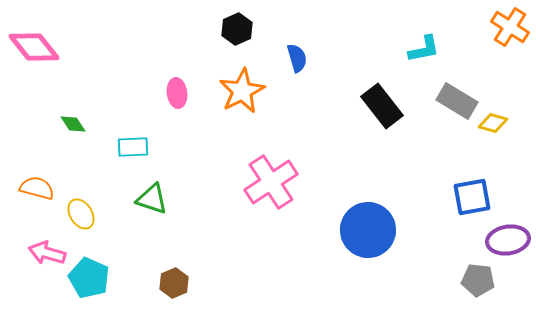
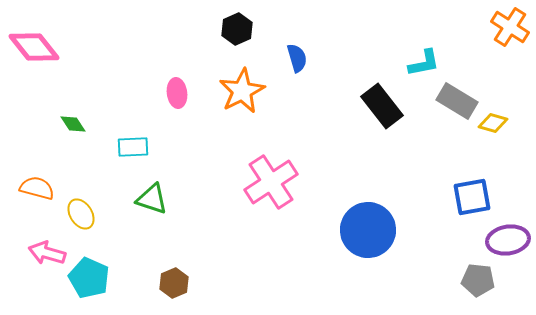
cyan L-shape: moved 14 px down
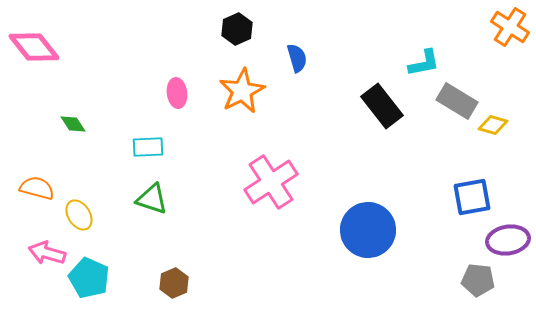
yellow diamond: moved 2 px down
cyan rectangle: moved 15 px right
yellow ellipse: moved 2 px left, 1 px down
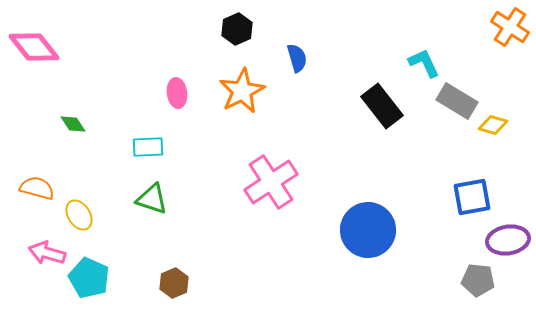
cyan L-shape: rotated 104 degrees counterclockwise
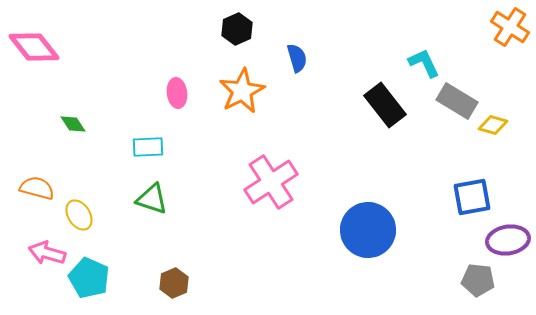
black rectangle: moved 3 px right, 1 px up
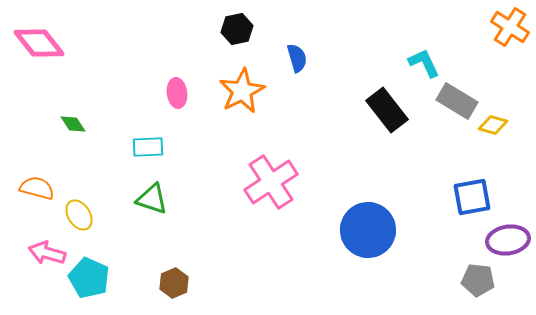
black hexagon: rotated 12 degrees clockwise
pink diamond: moved 5 px right, 4 px up
black rectangle: moved 2 px right, 5 px down
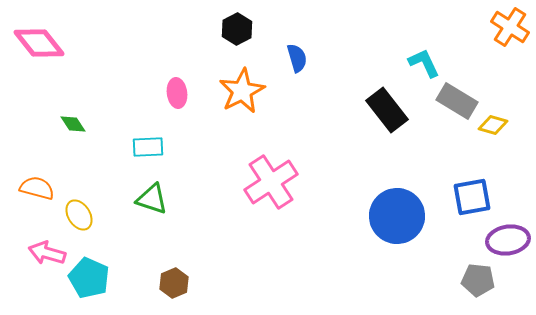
black hexagon: rotated 16 degrees counterclockwise
blue circle: moved 29 px right, 14 px up
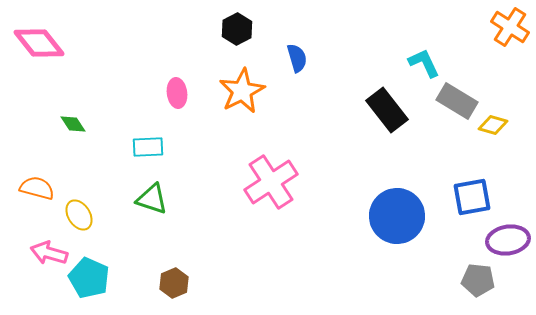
pink arrow: moved 2 px right
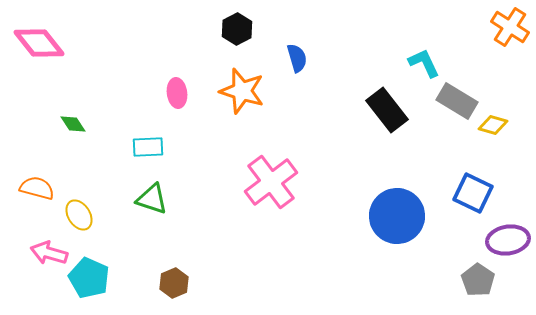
orange star: rotated 27 degrees counterclockwise
pink cross: rotated 4 degrees counterclockwise
blue square: moved 1 px right, 4 px up; rotated 36 degrees clockwise
gray pentagon: rotated 28 degrees clockwise
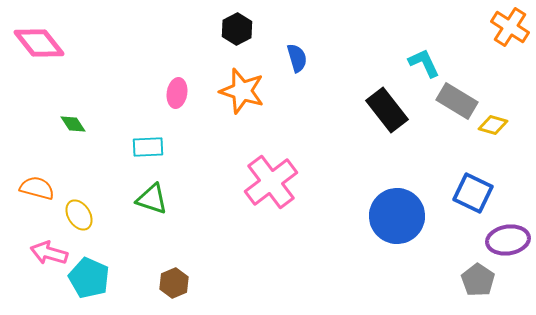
pink ellipse: rotated 16 degrees clockwise
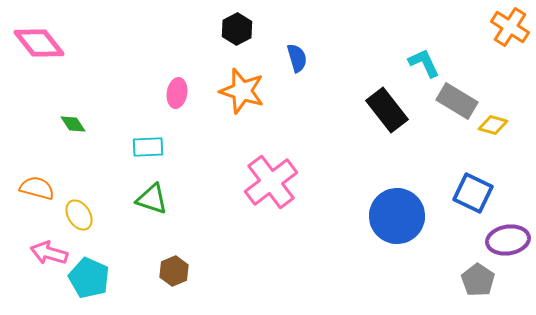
brown hexagon: moved 12 px up
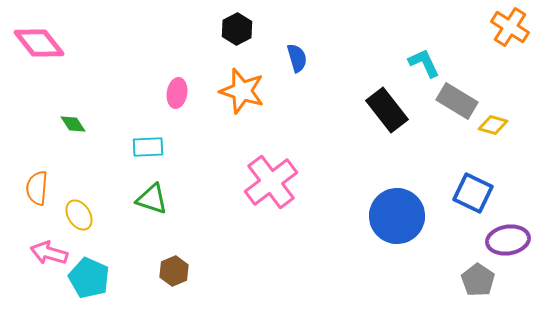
orange semicircle: rotated 100 degrees counterclockwise
